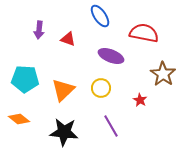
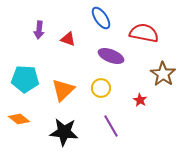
blue ellipse: moved 1 px right, 2 px down
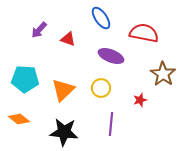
purple arrow: rotated 36 degrees clockwise
red star: rotated 24 degrees clockwise
purple line: moved 2 px up; rotated 35 degrees clockwise
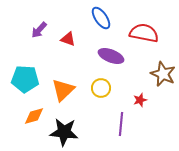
brown star: rotated 10 degrees counterclockwise
orange diamond: moved 15 px right, 3 px up; rotated 55 degrees counterclockwise
purple line: moved 10 px right
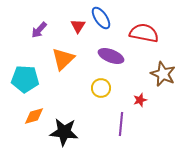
red triangle: moved 10 px right, 13 px up; rotated 42 degrees clockwise
orange triangle: moved 31 px up
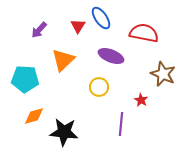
orange triangle: moved 1 px down
yellow circle: moved 2 px left, 1 px up
red star: moved 1 px right; rotated 24 degrees counterclockwise
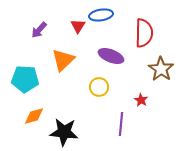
blue ellipse: moved 3 px up; rotated 65 degrees counterclockwise
red semicircle: rotated 80 degrees clockwise
brown star: moved 2 px left, 5 px up; rotated 10 degrees clockwise
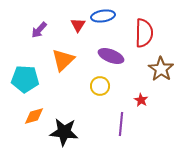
blue ellipse: moved 2 px right, 1 px down
red triangle: moved 1 px up
yellow circle: moved 1 px right, 1 px up
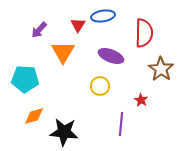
orange triangle: moved 8 px up; rotated 15 degrees counterclockwise
